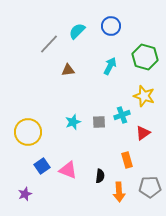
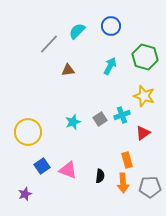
gray square: moved 1 px right, 3 px up; rotated 32 degrees counterclockwise
orange arrow: moved 4 px right, 9 px up
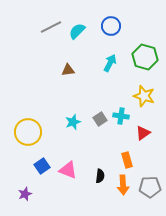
gray line: moved 2 px right, 17 px up; rotated 20 degrees clockwise
cyan arrow: moved 3 px up
cyan cross: moved 1 px left, 1 px down; rotated 28 degrees clockwise
orange arrow: moved 2 px down
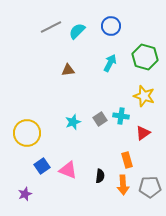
yellow circle: moved 1 px left, 1 px down
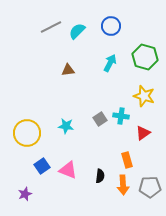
cyan star: moved 7 px left, 4 px down; rotated 28 degrees clockwise
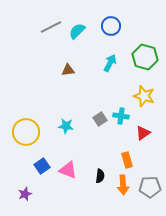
yellow circle: moved 1 px left, 1 px up
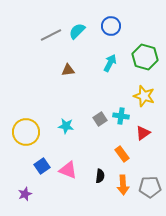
gray line: moved 8 px down
orange rectangle: moved 5 px left, 6 px up; rotated 21 degrees counterclockwise
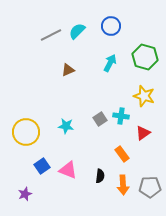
brown triangle: rotated 16 degrees counterclockwise
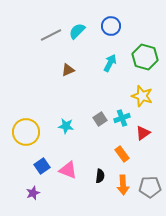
yellow star: moved 2 px left
cyan cross: moved 1 px right, 2 px down; rotated 28 degrees counterclockwise
purple star: moved 8 px right, 1 px up
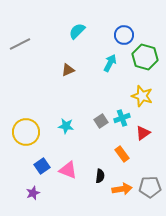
blue circle: moved 13 px right, 9 px down
gray line: moved 31 px left, 9 px down
gray square: moved 1 px right, 2 px down
orange arrow: moved 1 px left, 4 px down; rotated 96 degrees counterclockwise
